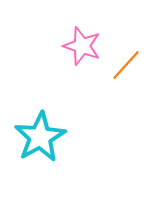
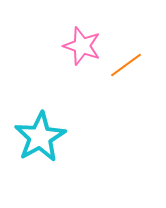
orange line: rotated 12 degrees clockwise
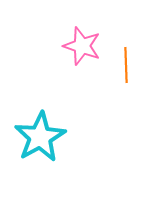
orange line: rotated 56 degrees counterclockwise
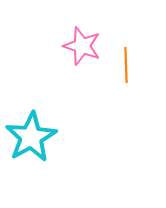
cyan star: moved 9 px left
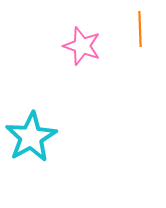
orange line: moved 14 px right, 36 px up
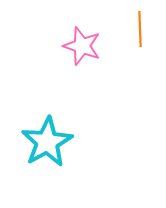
cyan star: moved 16 px right, 5 px down
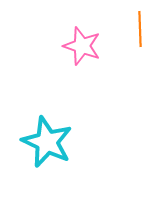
cyan star: rotated 18 degrees counterclockwise
